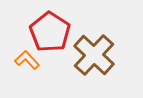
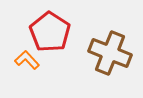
brown cross: moved 16 px right, 2 px up; rotated 21 degrees counterclockwise
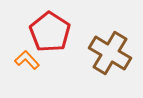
brown cross: rotated 9 degrees clockwise
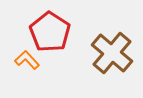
brown cross: moved 2 px right; rotated 9 degrees clockwise
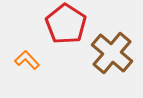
red pentagon: moved 16 px right, 8 px up
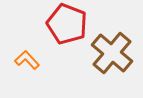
red pentagon: moved 1 px right; rotated 12 degrees counterclockwise
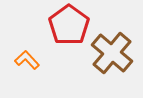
red pentagon: moved 2 px right, 1 px down; rotated 15 degrees clockwise
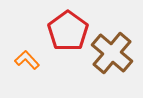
red pentagon: moved 1 px left, 6 px down
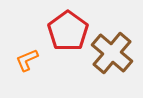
orange L-shape: rotated 70 degrees counterclockwise
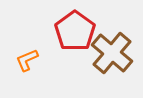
red pentagon: moved 7 px right
